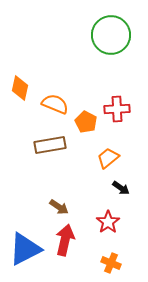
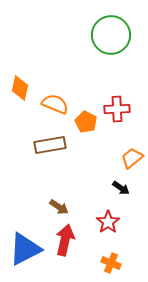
orange trapezoid: moved 24 px right
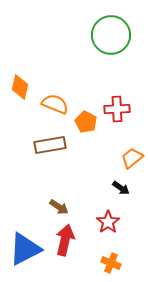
orange diamond: moved 1 px up
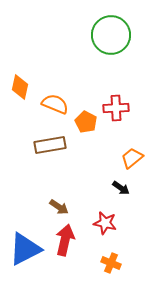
red cross: moved 1 px left, 1 px up
red star: moved 3 px left, 1 px down; rotated 25 degrees counterclockwise
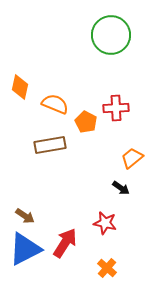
brown arrow: moved 34 px left, 9 px down
red arrow: moved 3 px down; rotated 20 degrees clockwise
orange cross: moved 4 px left, 5 px down; rotated 18 degrees clockwise
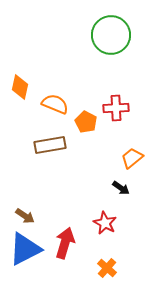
red star: rotated 15 degrees clockwise
red arrow: rotated 16 degrees counterclockwise
